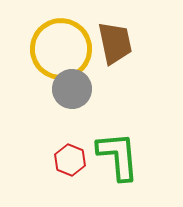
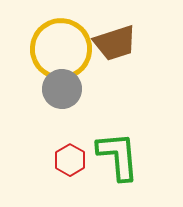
brown trapezoid: rotated 84 degrees clockwise
gray circle: moved 10 px left
red hexagon: rotated 8 degrees clockwise
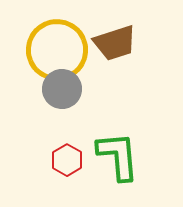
yellow circle: moved 4 px left, 1 px down
red hexagon: moved 3 px left
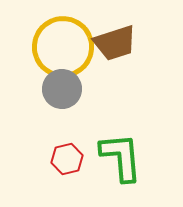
yellow circle: moved 6 px right, 3 px up
green L-shape: moved 3 px right, 1 px down
red hexagon: moved 1 px up; rotated 16 degrees clockwise
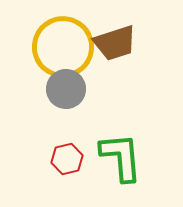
gray circle: moved 4 px right
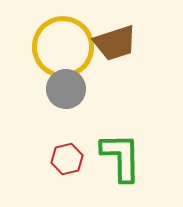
green L-shape: rotated 4 degrees clockwise
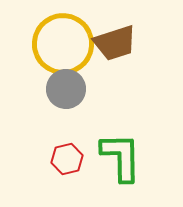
yellow circle: moved 3 px up
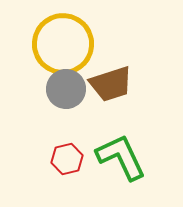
brown trapezoid: moved 4 px left, 41 px down
green L-shape: rotated 24 degrees counterclockwise
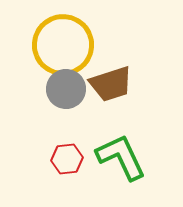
yellow circle: moved 1 px down
red hexagon: rotated 8 degrees clockwise
